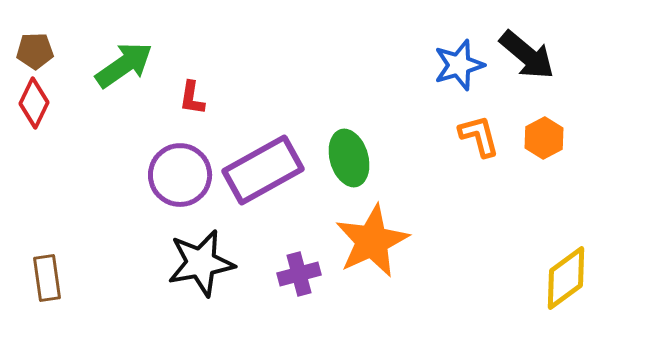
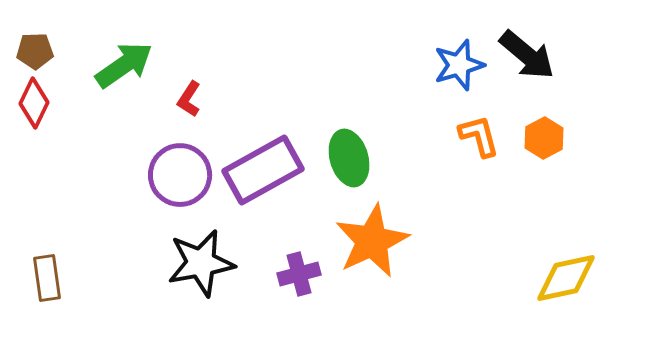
red L-shape: moved 3 px left, 1 px down; rotated 24 degrees clockwise
yellow diamond: rotated 24 degrees clockwise
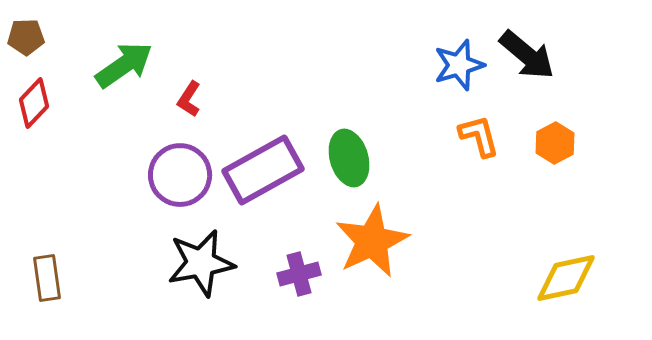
brown pentagon: moved 9 px left, 14 px up
red diamond: rotated 18 degrees clockwise
orange hexagon: moved 11 px right, 5 px down
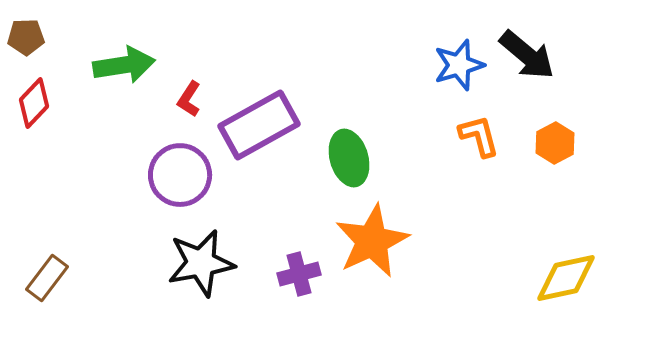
green arrow: rotated 26 degrees clockwise
purple rectangle: moved 4 px left, 45 px up
brown rectangle: rotated 45 degrees clockwise
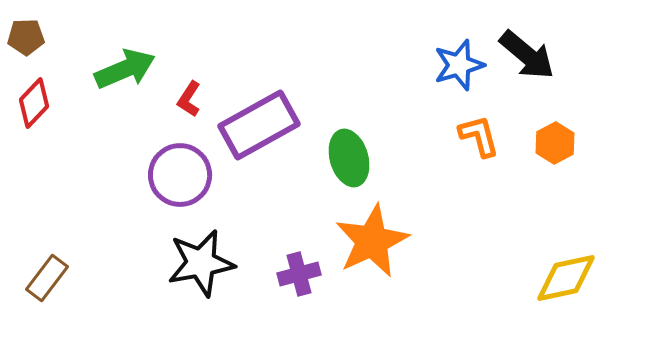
green arrow: moved 1 px right, 4 px down; rotated 14 degrees counterclockwise
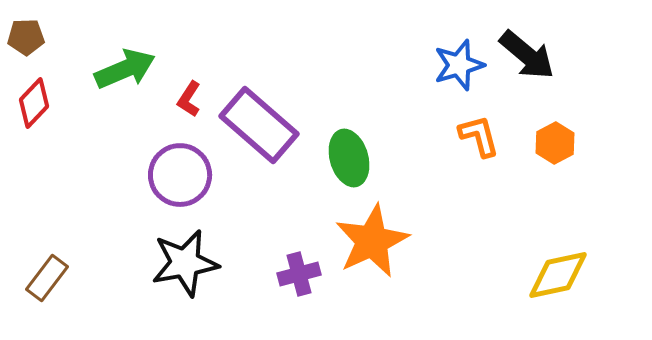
purple rectangle: rotated 70 degrees clockwise
black star: moved 16 px left
yellow diamond: moved 8 px left, 3 px up
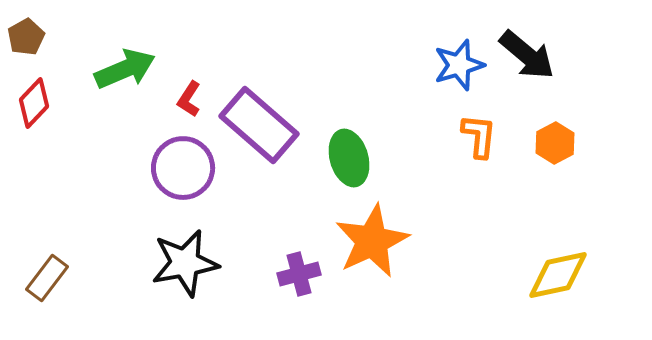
brown pentagon: rotated 27 degrees counterclockwise
orange L-shape: rotated 21 degrees clockwise
purple circle: moved 3 px right, 7 px up
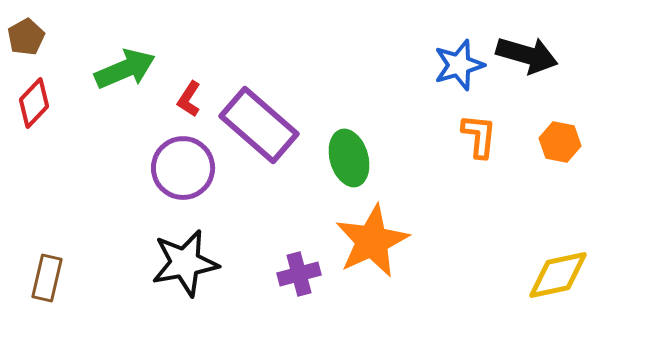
black arrow: rotated 24 degrees counterclockwise
orange hexagon: moved 5 px right, 1 px up; rotated 21 degrees counterclockwise
brown rectangle: rotated 24 degrees counterclockwise
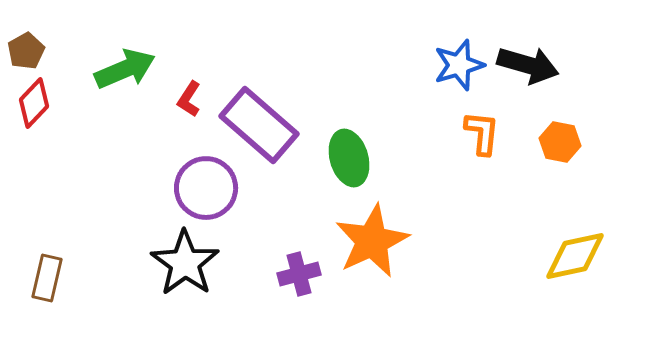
brown pentagon: moved 14 px down
black arrow: moved 1 px right, 10 px down
orange L-shape: moved 3 px right, 3 px up
purple circle: moved 23 px right, 20 px down
black star: rotated 26 degrees counterclockwise
yellow diamond: moved 17 px right, 19 px up
